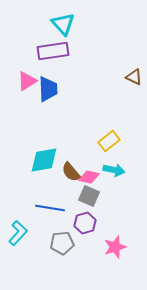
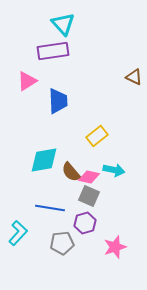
blue trapezoid: moved 10 px right, 12 px down
yellow rectangle: moved 12 px left, 5 px up
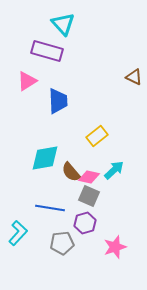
purple rectangle: moved 6 px left; rotated 24 degrees clockwise
cyan diamond: moved 1 px right, 2 px up
cyan arrow: rotated 55 degrees counterclockwise
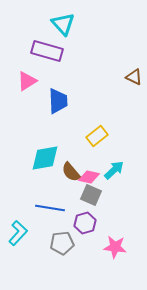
gray square: moved 2 px right, 1 px up
pink star: rotated 25 degrees clockwise
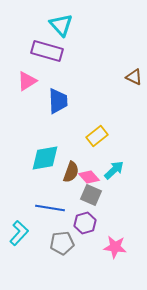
cyan triangle: moved 2 px left, 1 px down
brown semicircle: rotated 120 degrees counterclockwise
pink diamond: rotated 35 degrees clockwise
cyan L-shape: moved 1 px right
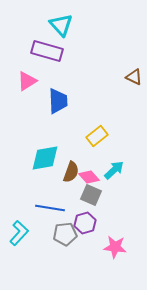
gray pentagon: moved 3 px right, 9 px up
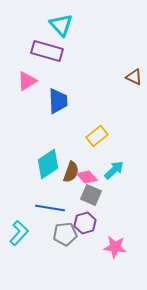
cyan diamond: moved 3 px right, 6 px down; rotated 24 degrees counterclockwise
pink diamond: moved 2 px left
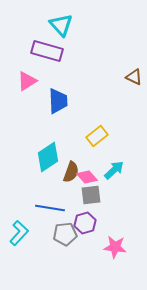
cyan diamond: moved 7 px up
gray square: rotated 30 degrees counterclockwise
